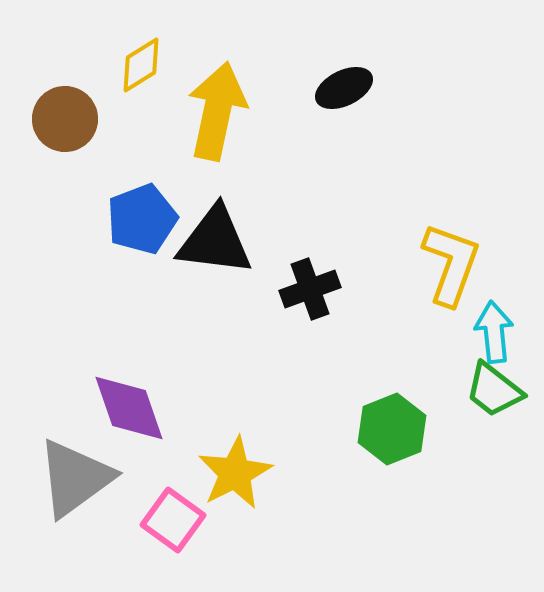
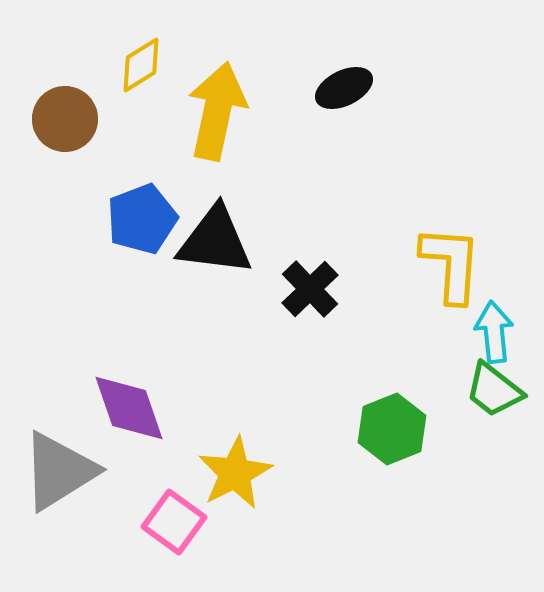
yellow L-shape: rotated 16 degrees counterclockwise
black cross: rotated 24 degrees counterclockwise
gray triangle: moved 16 px left, 7 px up; rotated 4 degrees clockwise
pink square: moved 1 px right, 2 px down
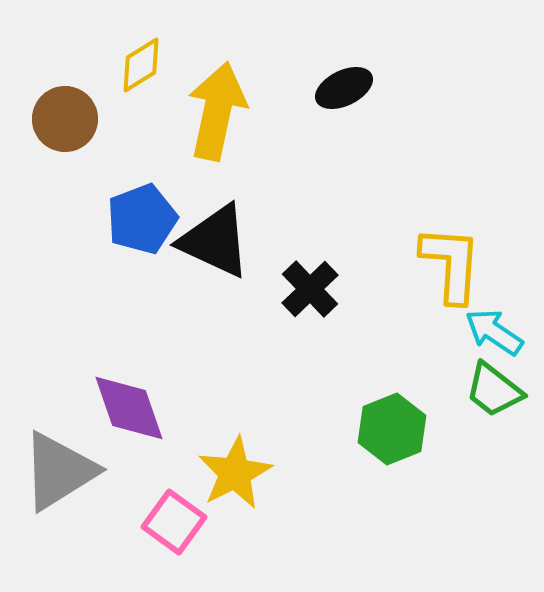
black triangle: rotated 18 degrees clockwise
cyan arrow: rotated 50 degrees counterclockwise
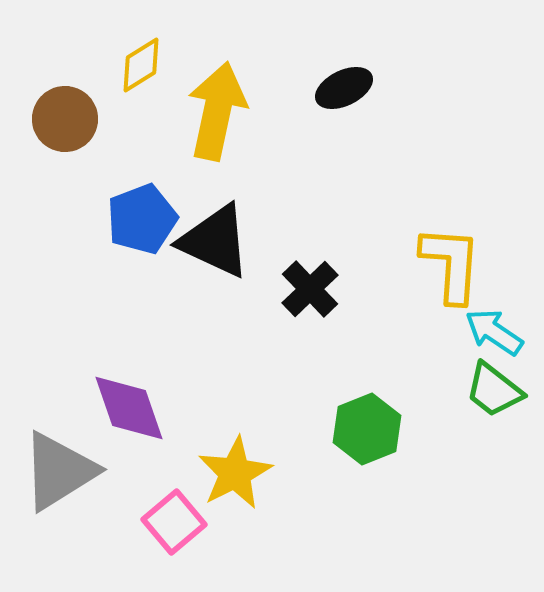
green hexagon: moved 25 px left
pink square: rotated 14 degrees clockwise
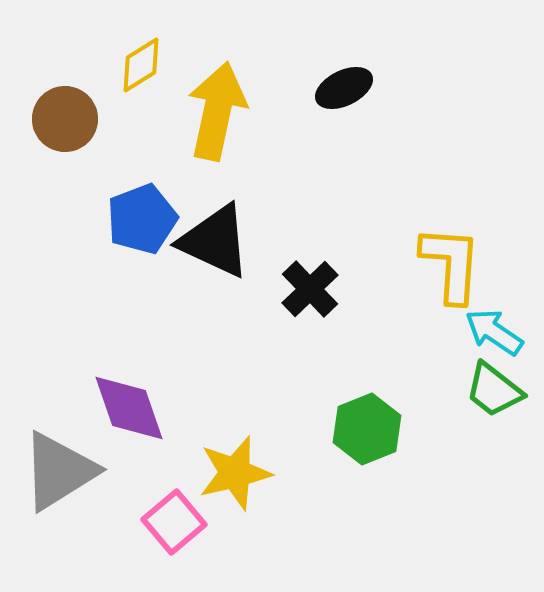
yellow star: rotated 14 degrees clockwise
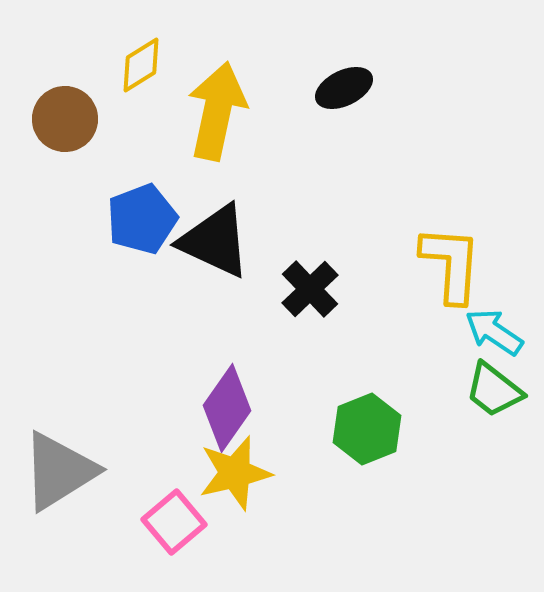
purple diamond: moved 98 px right; rotated 54 degrees clockwise
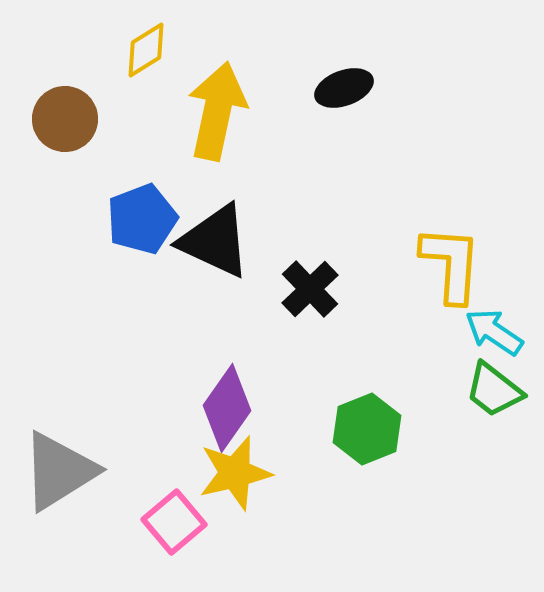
yellow diamond: moved 5 px right, 15 px up
black ellipse: rotated 6 degrees clockwise
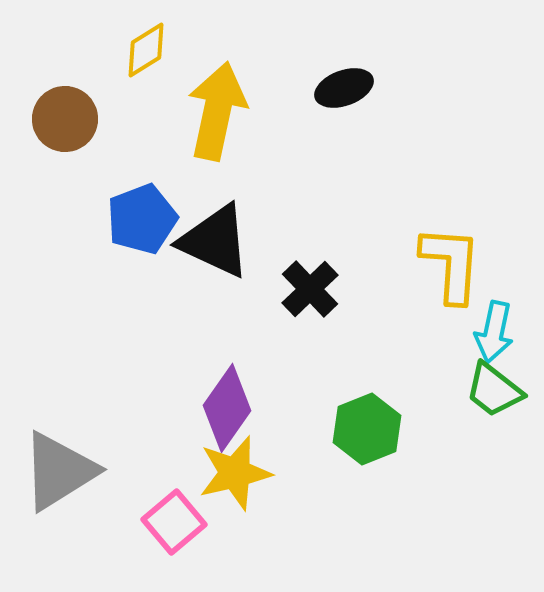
cyan arrow: rotated 112 degrees counterclockwise
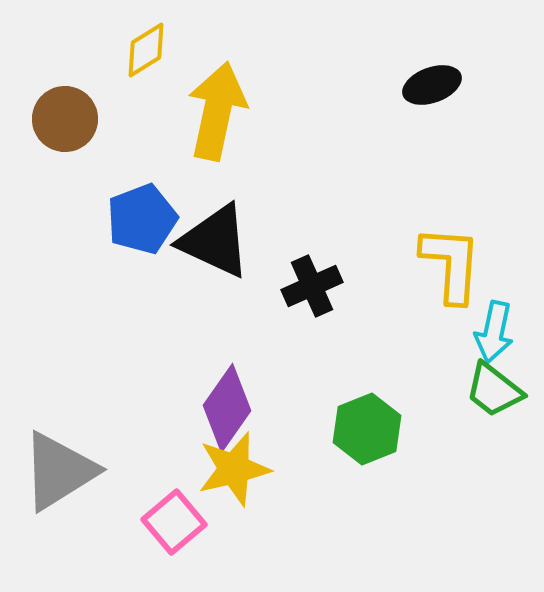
black ellipse: moved 88 px right, 3 px up
black cross: moved 2 px right, 3 px up; rotated 20 degrees clockwise
yellow star: moved 1 px left, 4 px up
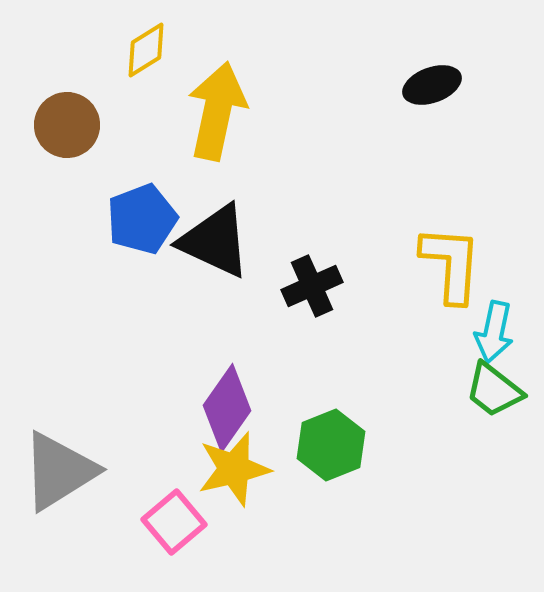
brown circle: moved 2 px right, 6 px down
green hexagon: moved 36 px left, 16 px down
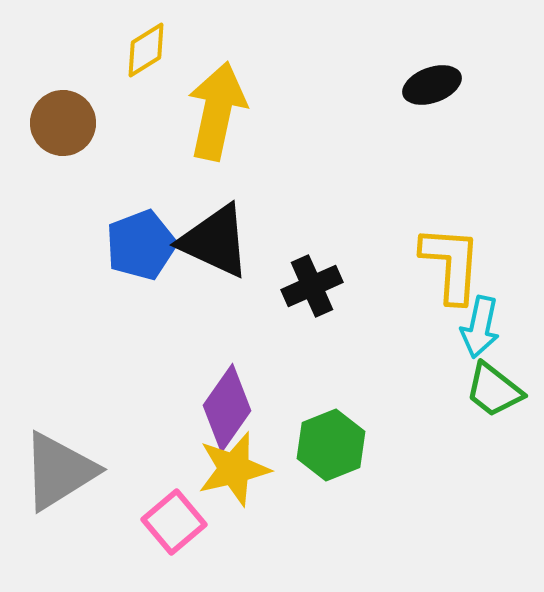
brown circle: moved 4 px left, 2 px up
blue pentagon: moved 1 px left, 26 px down
cyan arrow: moved 14 px left, 5 px up
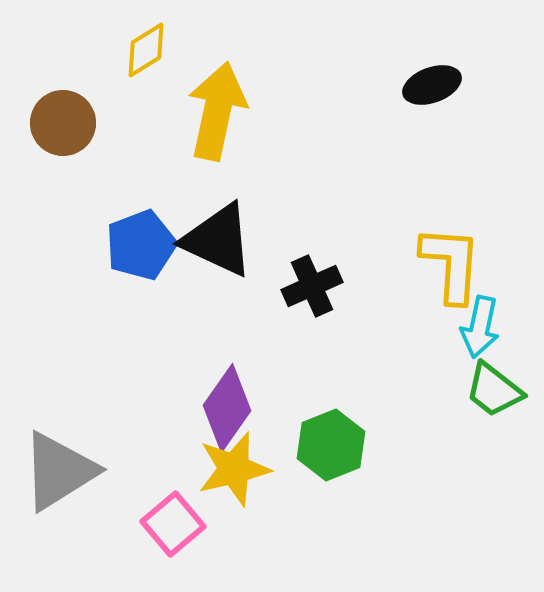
black triangle: moved 3 px right, 1 px up
pink square: moved 1 px left, 2 px down
